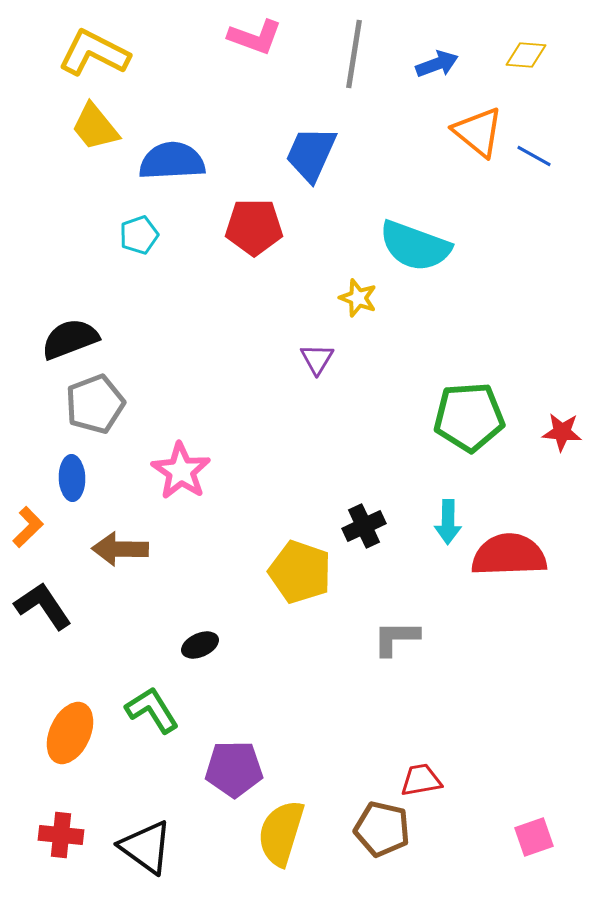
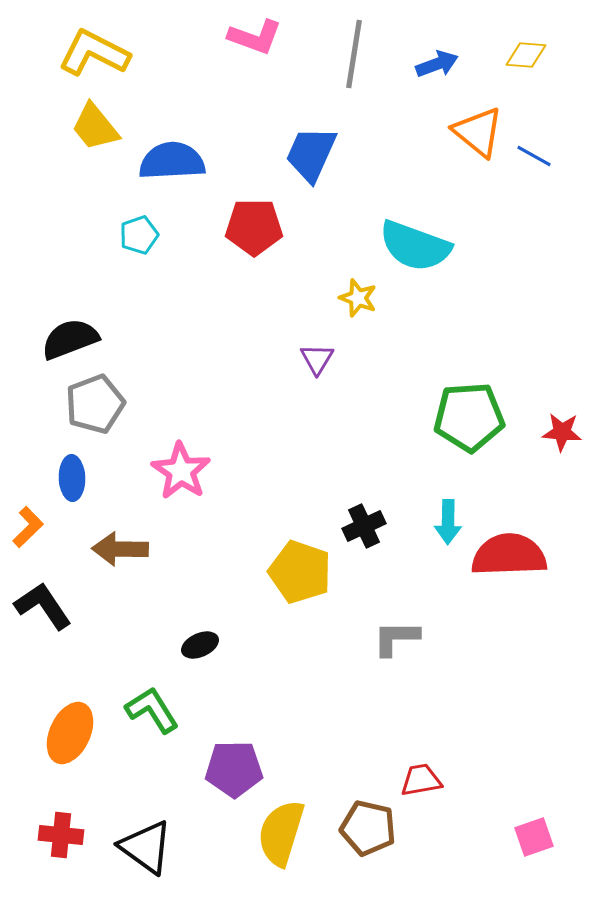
brown pentagon: moved 14 px left, 1 px up
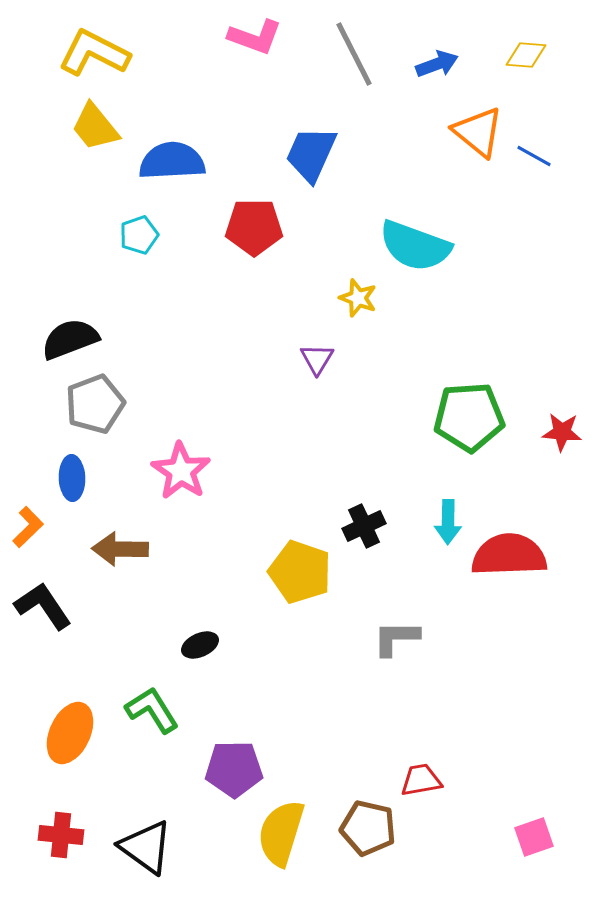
gray line: rotated 36 degrees counterclockwise
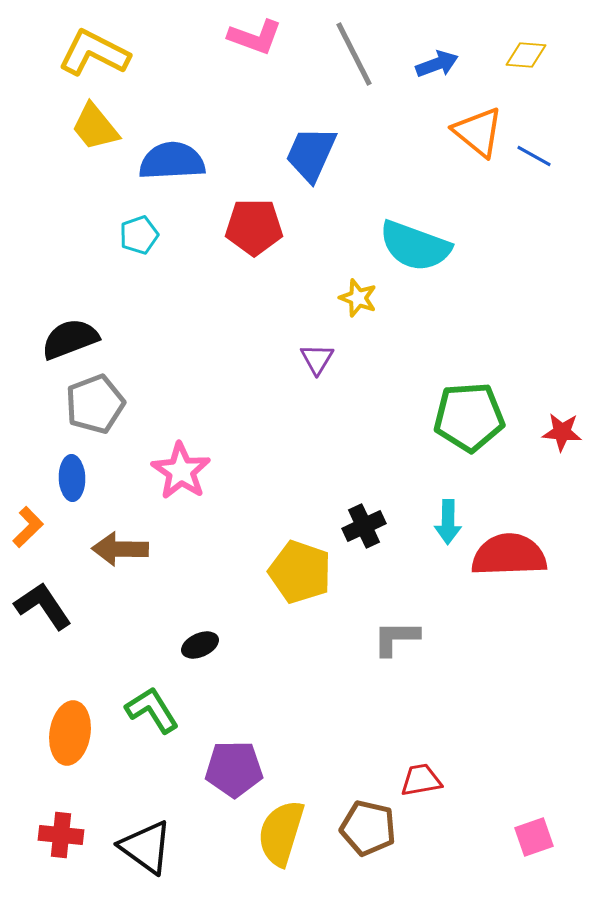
orange ellipse: rotated 16 degrees counterclockwise
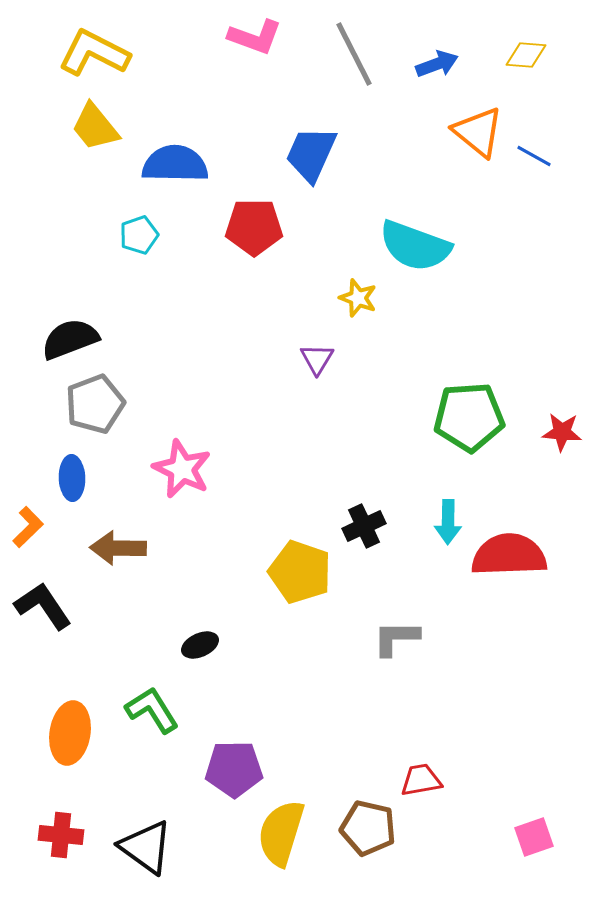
blue semicircle: moved 3 px right, 3 px down; rotated 4 degrees clockwise
pink star: moved 1 px right, 2 px up; rotated 8 degrees counterclockwise
brown arrow: moved 2 px left, 1 px up
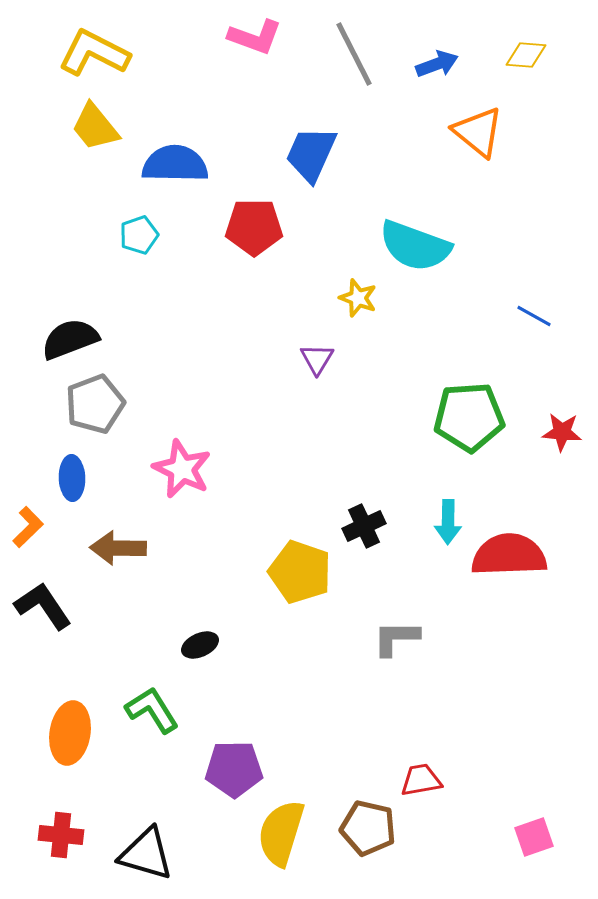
blue line: moved 160 px down
black triangle: moved 7 px down; rotated 20 degrees counterclockwise
